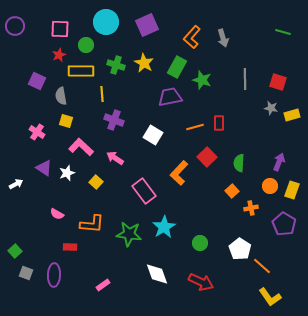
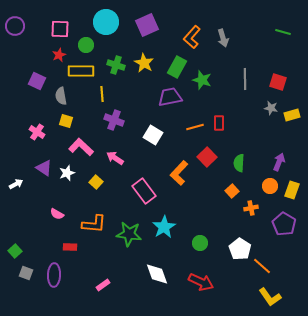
orange L-shape at (92, 224): moved 2 px right
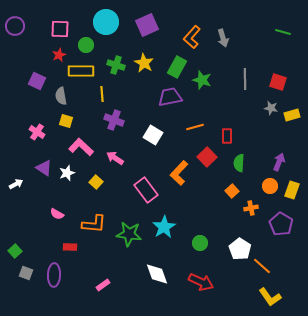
red rectangle at (219, 123): moved 8 px right, 13 px down
pink rectangle at (144, 191): moved 2 px right, 1 px up
purple pentagon at (284, 224): moved 3 px left
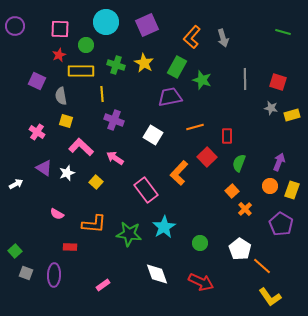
green semicircle at (239, 163): rotated 18 degrees clockwise
orange cross at (251, 208): moved 6 px left, 1 px down; rotated 32 degrees counterclockwise
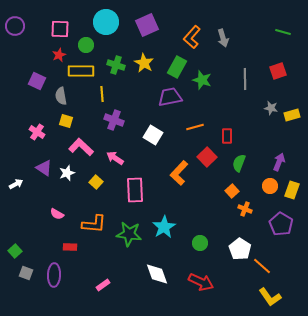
red square at (278, 82): moved 11 px up; rotated 36 degrees counterclockwise
pink rectangle at (146, 190): moved 11 px left; rotated 35 degrees clockwise
orange cross at (245, 209): rotated 24 degrees counterclockwise
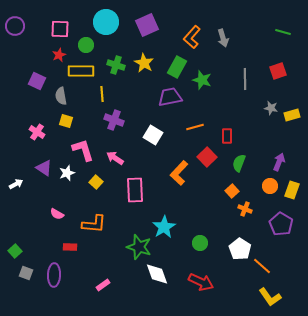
pink L-shape at (81, 147): moved 2 px right, 3 px down; rotated 30 degrees clockwise
green star at (129, 234): moved 10 px right, 13 px down; rotated 10 degrees clockwise
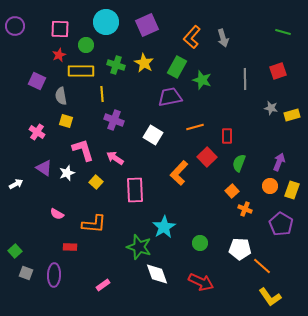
white pentagon at (240, 249): rotated 30 degrees counterclockwise
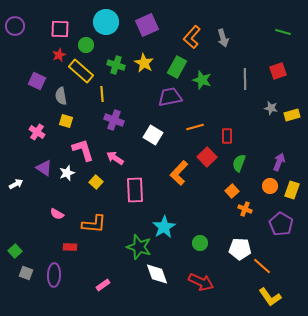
yellow rectangle at (81, 71): rotated 40 degrees clockwise
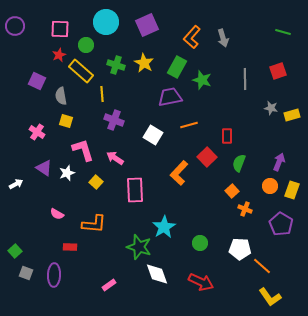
orange line at (195, 127): moved 6 px left, 2 px up
pink rectangle at (103, 285): moved 6 px right
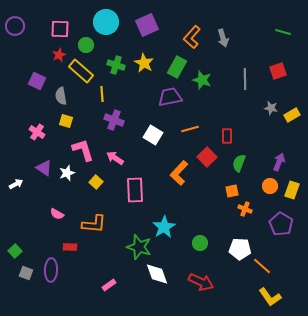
yellow rectangle at (292, 115): rotated 14 degrees counterclockwise
orange line at (189, 125): moved 1 px right, 4 px down
orange square at (232, 191): rotated 32 degrees clockwise
purple ellipse at (54, 275): moved 3 px left, 5 px up
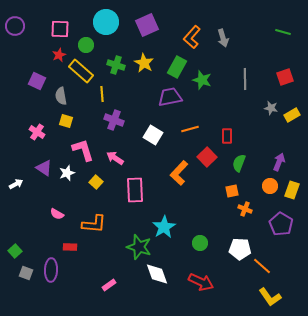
red square at (278, 71): moved 7 px right, 6 px down
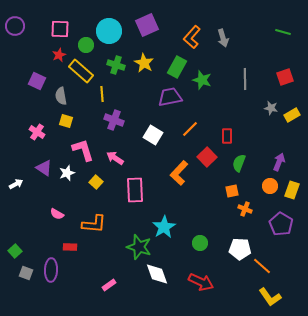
cyan circle at (106, 22): moved 3 px right, 9 px down
orange line at (190, 129): rotated 30 degrees counterclockwise
